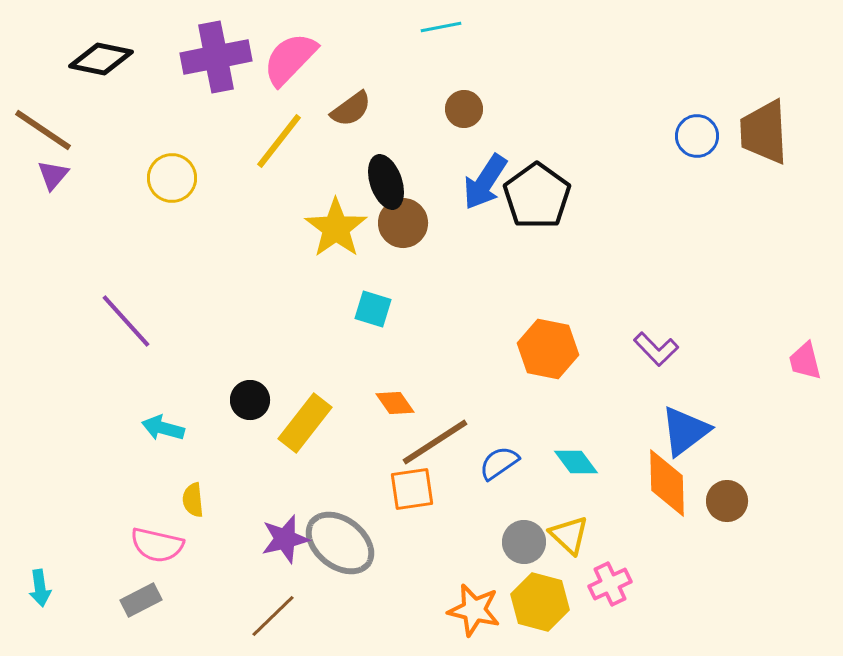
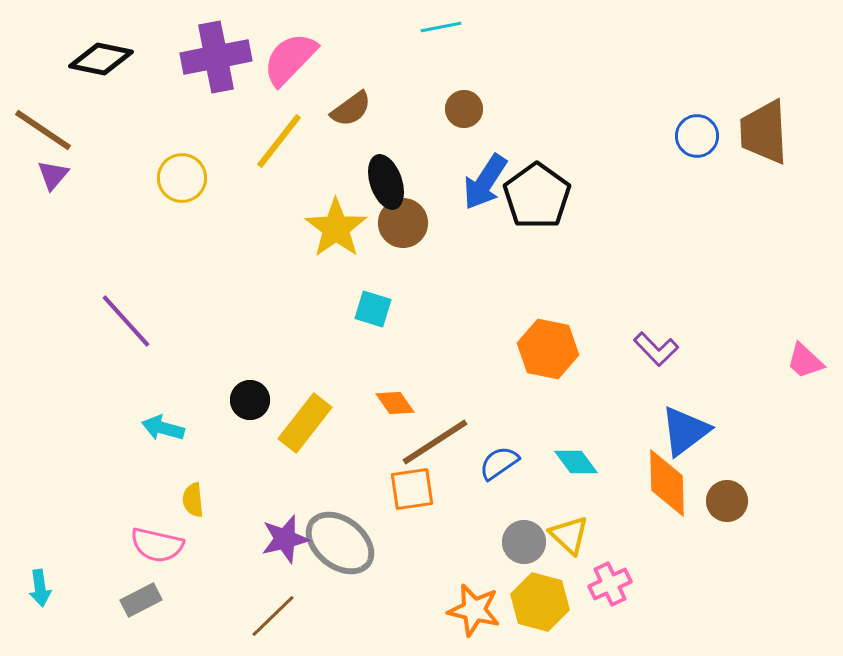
yellow circle at (172, 178): moved 10 px right
pink trapezoid at (805, 361): rotated 33 degrees counterclockwise
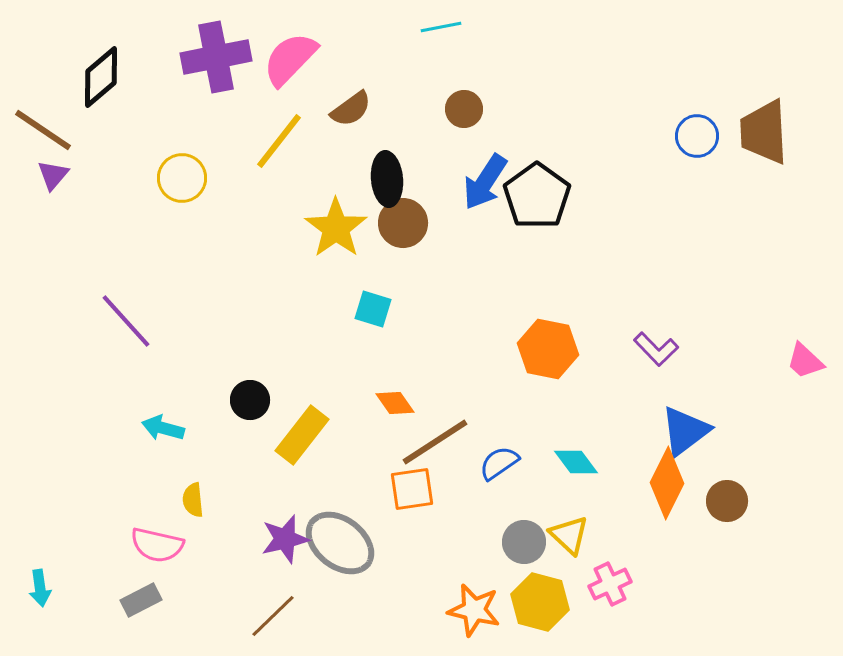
black diamond at (101, 59): moved 18 px down; rotated 52 degrees counterclockwise
black ellipse at (386, 182): moved 1 px right, 3 px up; rotated 14 degrees clockwise
yellow rectangle at (305, 423): moved 3 px left, 12 px down
orange diamond at (667, 483): rotated 28 degrees clockwise
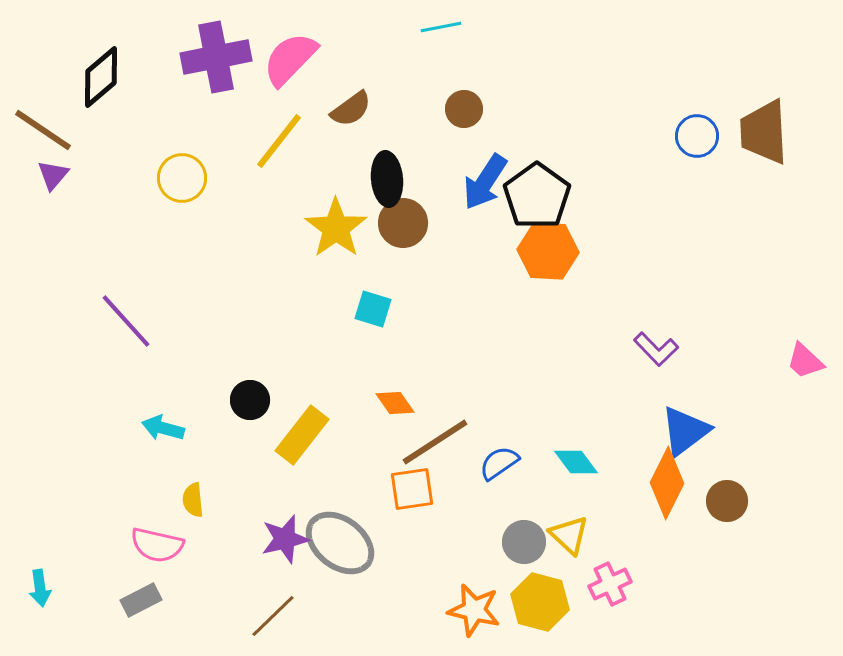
orange hexagon at (548, 349): moved 98 px up; rotated 8 degrees counterclockwise
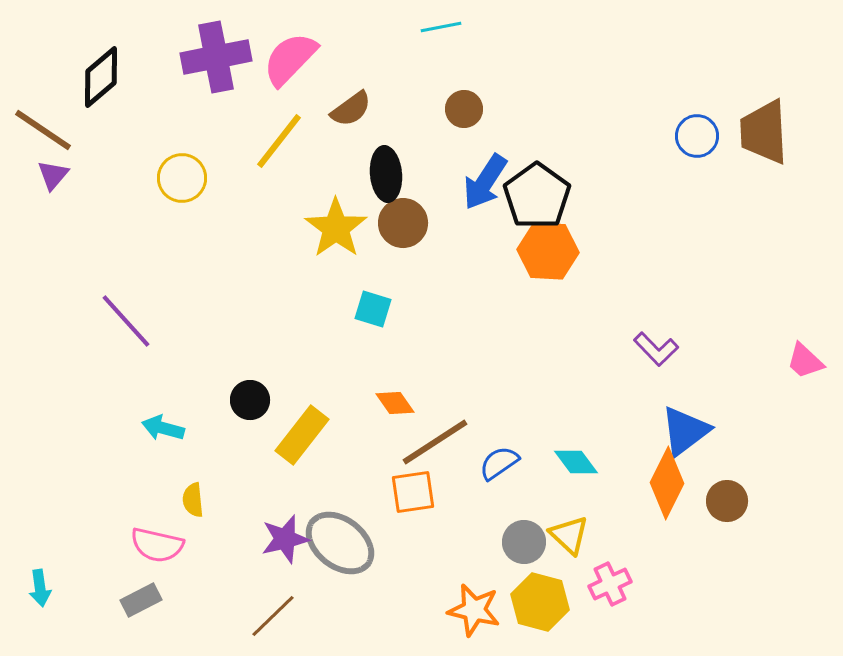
black ellipse at (387, 179): moved 1 px left, 5 px up
orange square at (412, 489): moved 1 px right, 3 px down
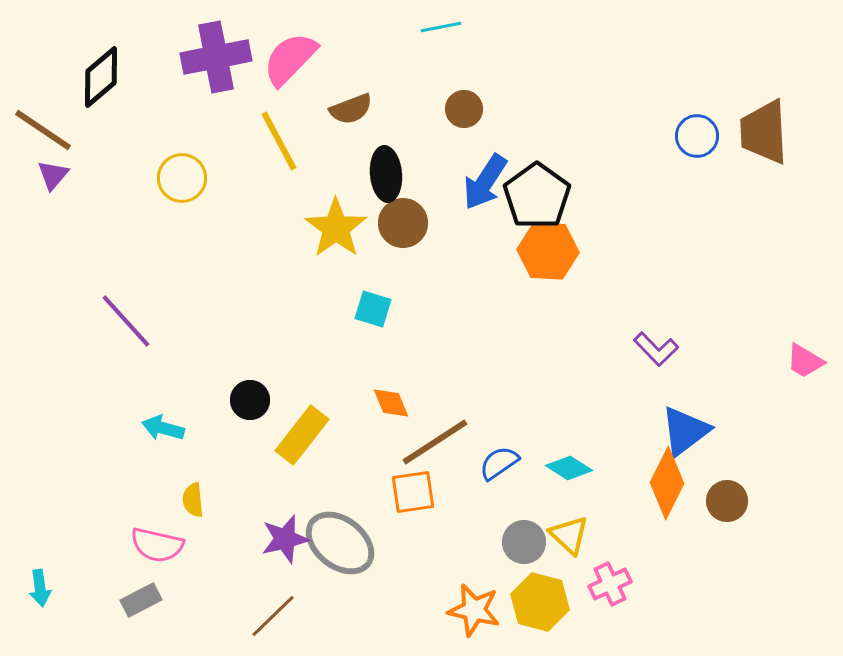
brown semicircle at (351, 109): rotated 15 degrees clockwise
yellow line at (279, 141): rotated 66 degrees counterclockwise
pink trapezoid at (805, 361): rotated 12 degrees counterclockwise
orange diamond at (395, 403): moved 4 px left; rotated 12 degrees clockwise
cyan diamond at (576, 462): moved 7 px left, 6 px down; rotated 21 degrees counterclockwise
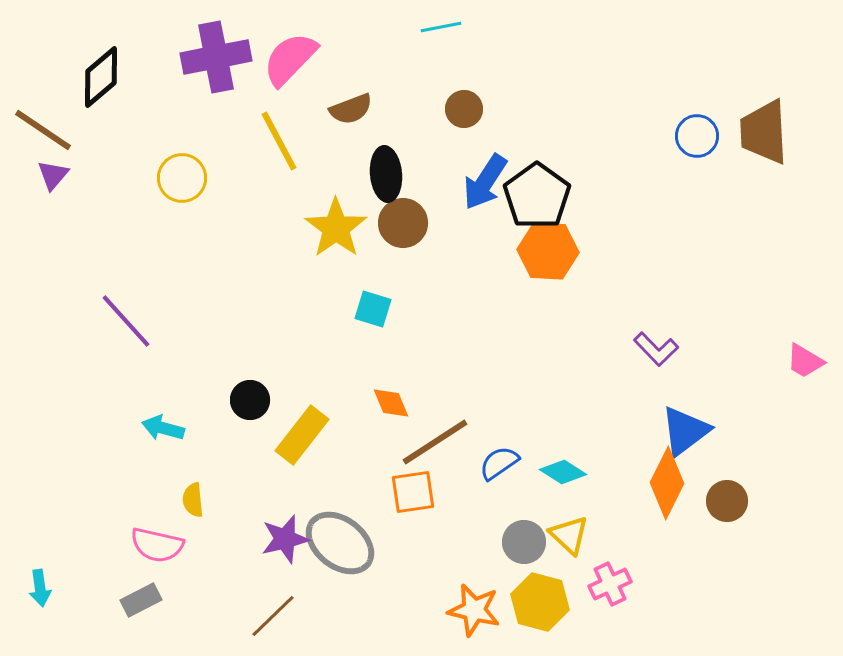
cyan diamond at (569, 468): moved 6 px left, 4 px down
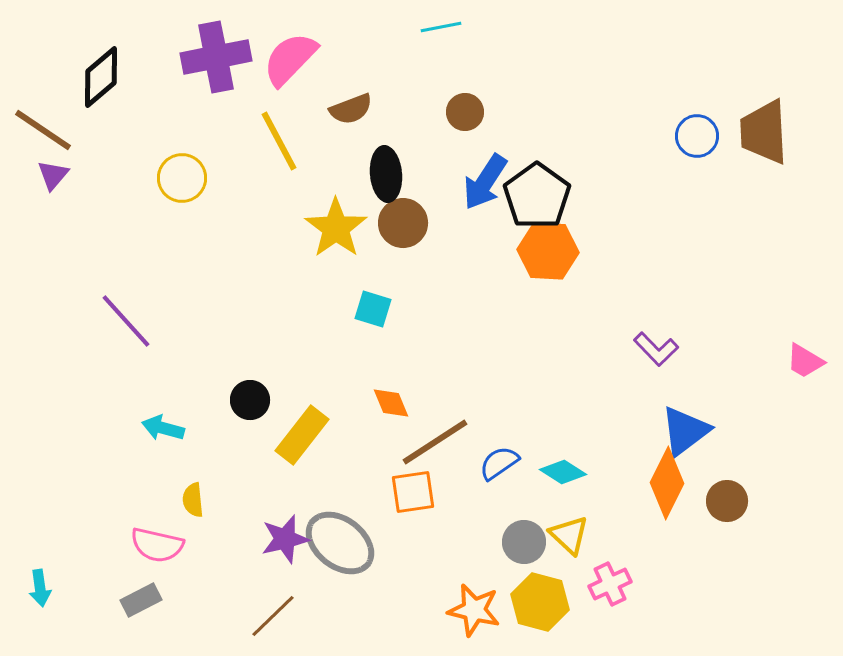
brown circle at (464, 109): moved 1 px right, 3 px down
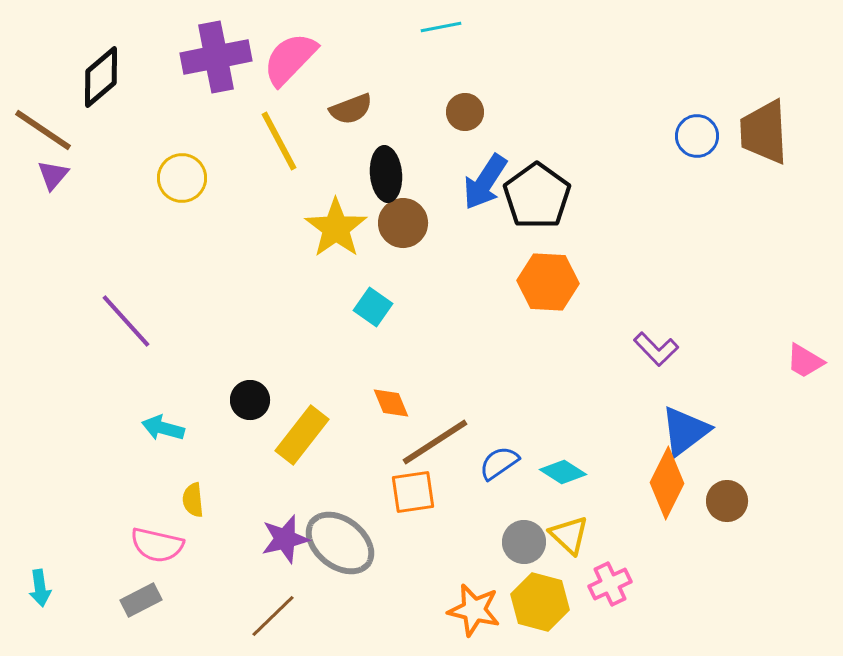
orange hexagon at (548, 251): moved 31 px down
cyan square at (373, 309): moved 2 px up; rotated 18 degrees clockwise
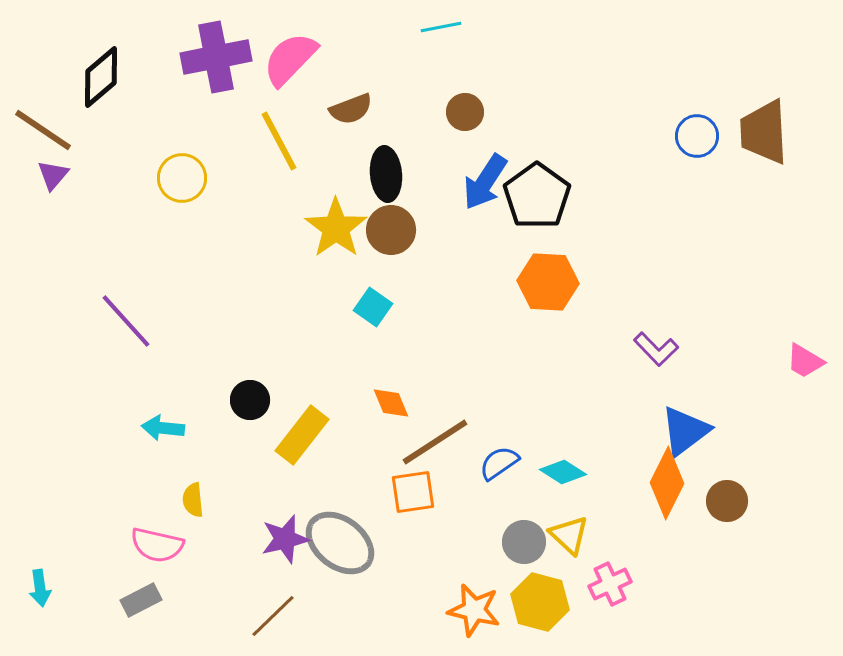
brown circle at (403, 223): moved 12 px left, 7 px down
cyan arrow at (163, 428): rotated 9 degrees counterclockwise
